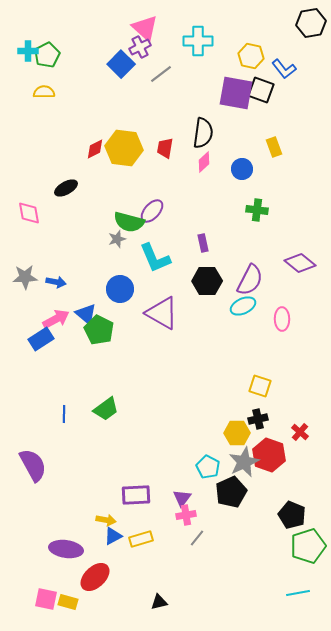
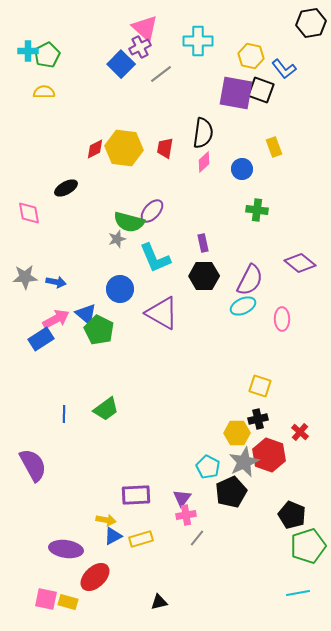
black hexagon at (207, 281): moved 3 px left, 5 px up
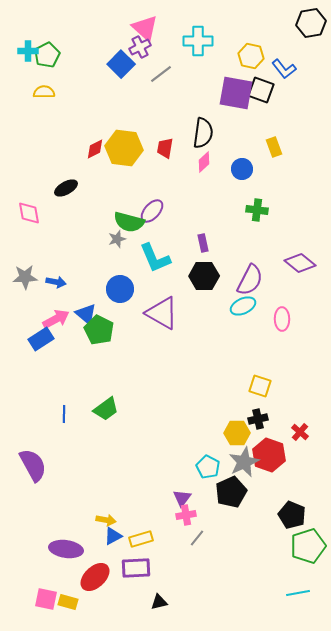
purple rectangle at (136, 495): moved 73 px down
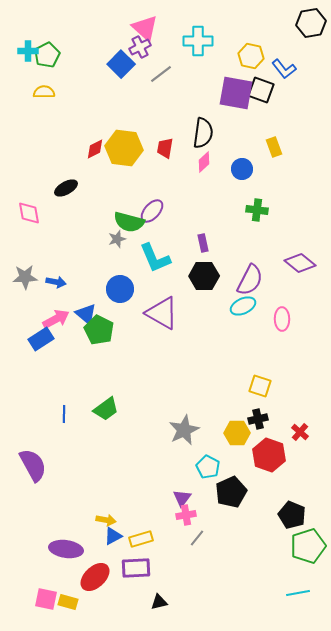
gray star at (244, 462): moved 60 px left, 32 px up
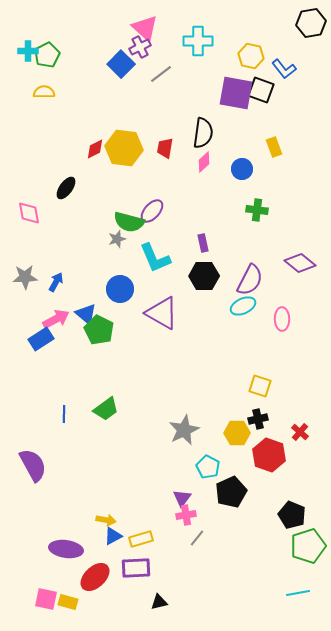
black ellipse at (66, 188): rotated 25 degrees counterclockwise
blue arrow at (56, 282): rotated 72 degrees counterclockwise
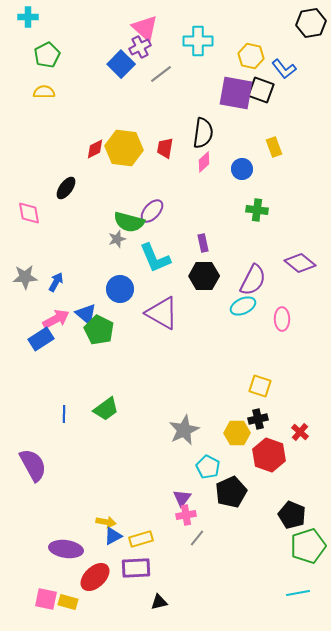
cyan cross at (28, 51): moved 34 px up
purple semicircle at (250, 280): moved 3 px right
yellow arrow at (106, 520): moved 2 px down
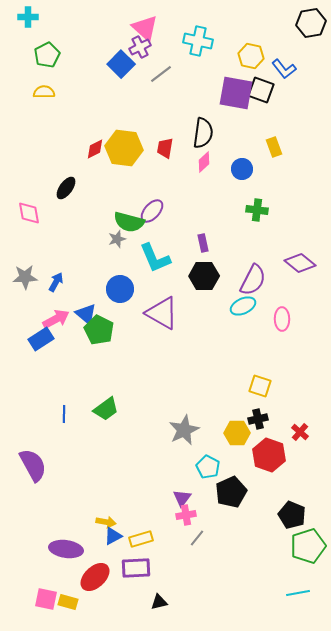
cyan cross at (198, 41): rotated 12 degrees clockwise
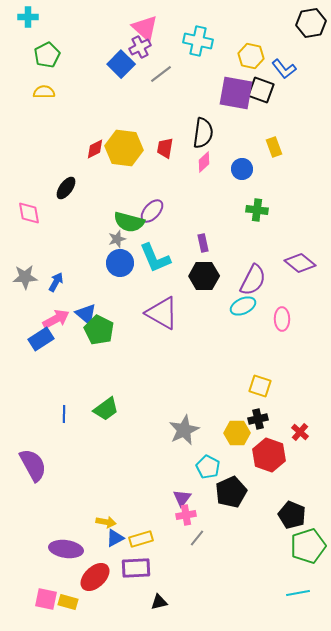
blue circle at (120, 289): moved 26 px up
blue triangle at (113, 536): moved 2 px right, 2 px down
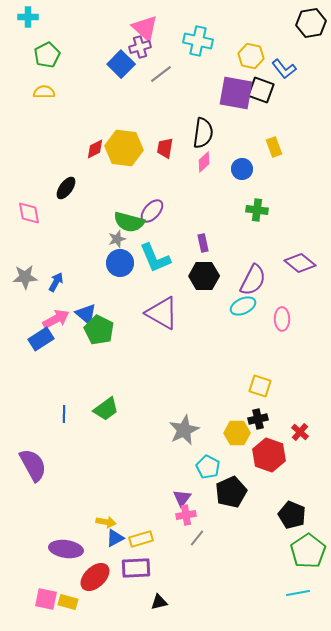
purple cross at (140, 47): rotated 10 degrees clockwise
green pentagon at (308, 546): moved 5 px down; rotated 16 degrees counterclockwise
